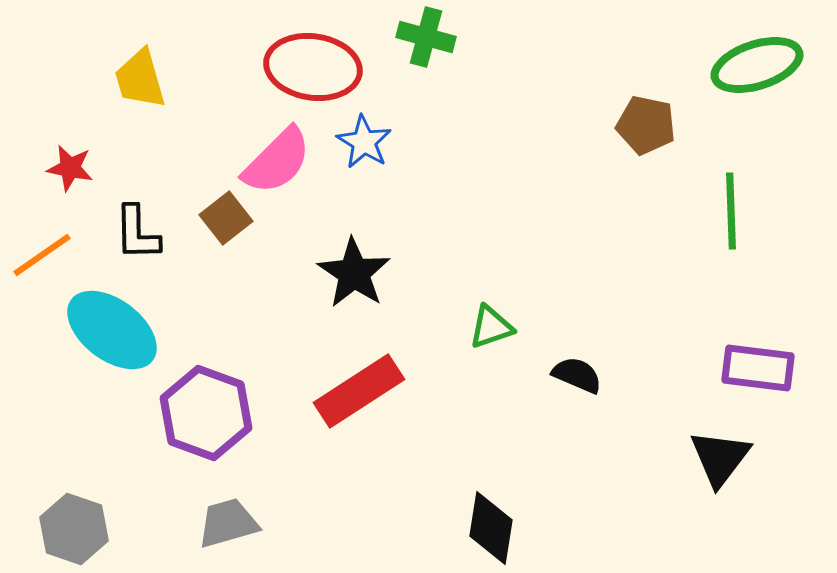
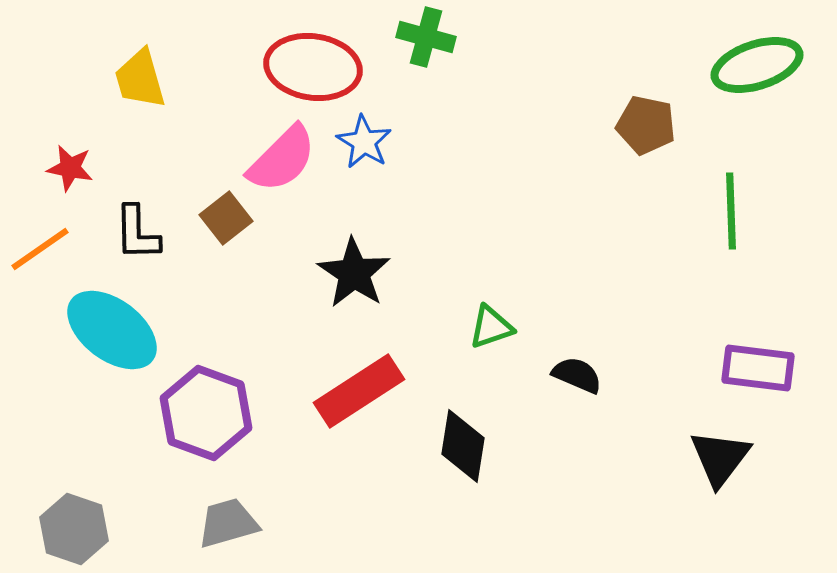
pink semicircle: moved 5 px right, 2 px up
orange line: moved 2 px left, 6 px up
black diamond: moved 28 px left, 82 px up
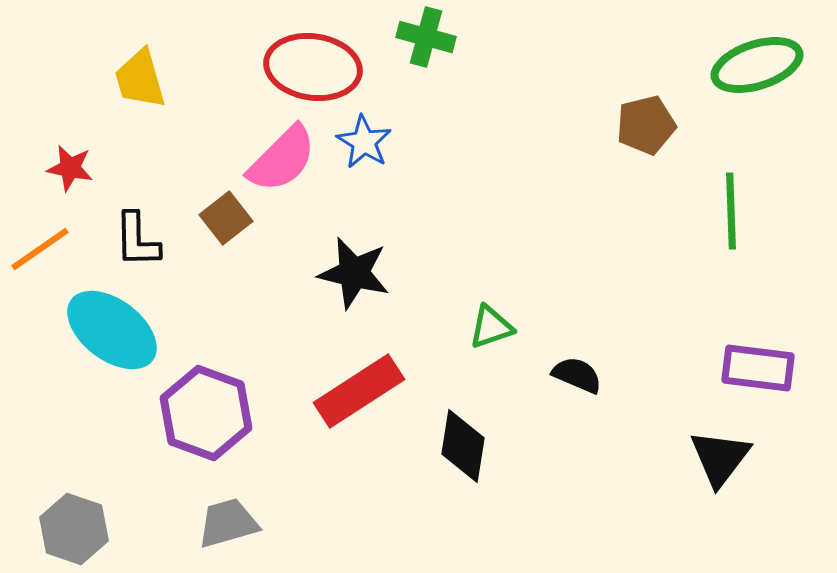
brown pentagon: rotated 26 degrees counterclockwise
black L-shape: moved 7 px down
black star: rotated 20 degrees counterclockwise
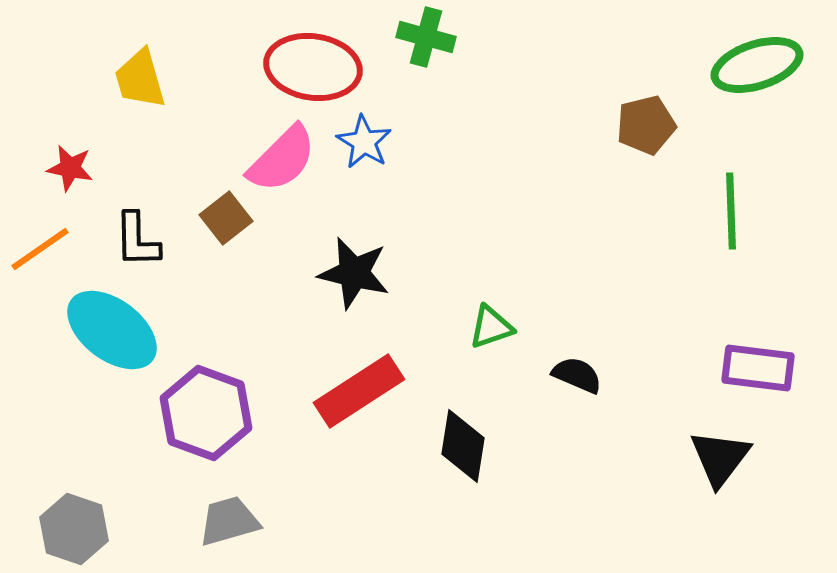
gray trapezoid: moved 1 px right, 2 px up
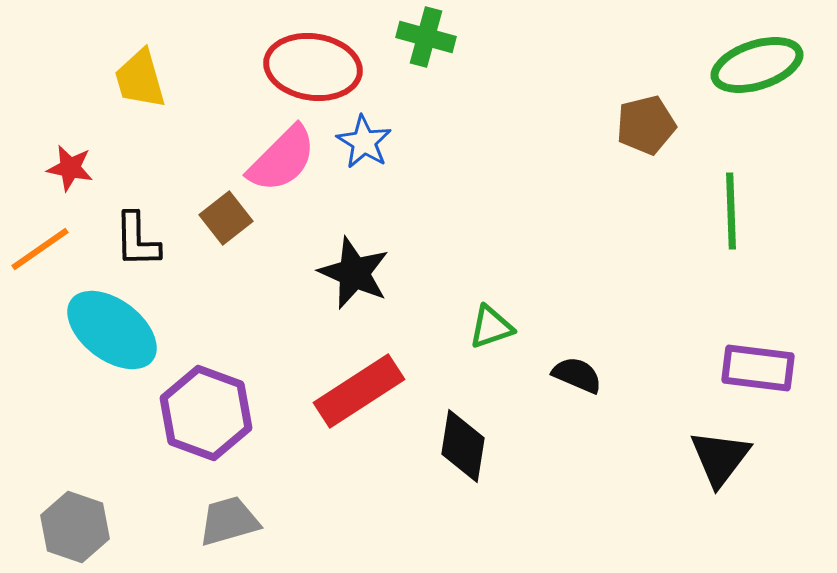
black star: rotated 10 degrees clockwise
gray hexagon: moved 1 px right, 2 px up
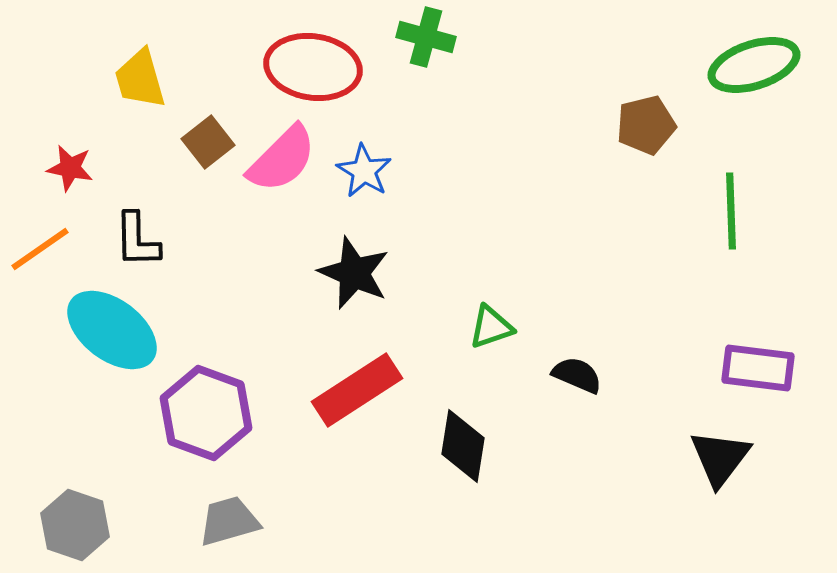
green ellipse: moved 3 px left
blue star: moved 29 px down
brown square: moved 18 px left, 76 px up
red rectangle: moved 2 px left, 1 px up
gray hexagon: moved 2 px up
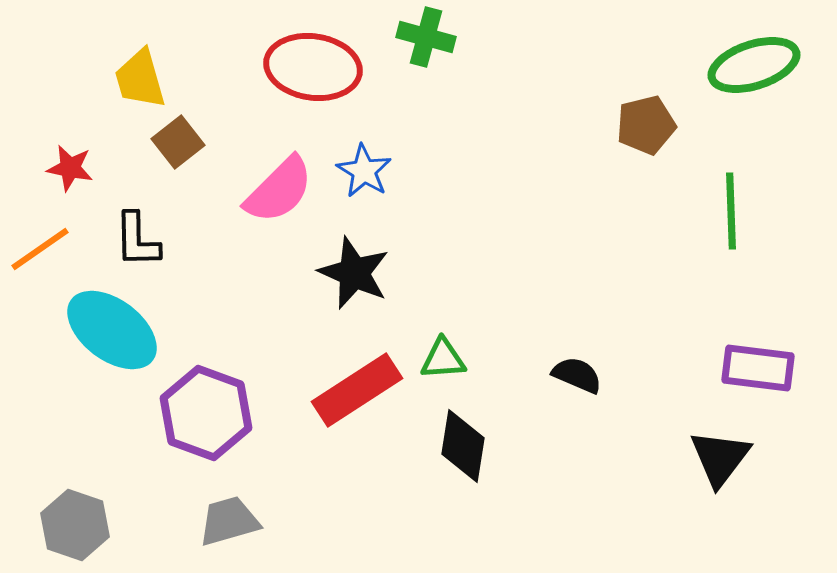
brown square: moved 30 px left
pink semicircle: moved 3 px left, 31 px down
green triangle: moved 48 px left, 32 px down; rotated 15 degrees clockwise
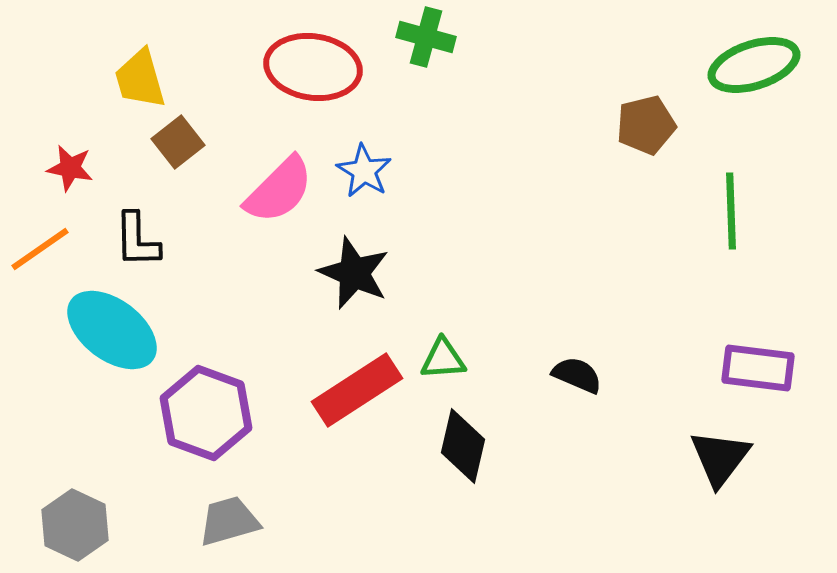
black diamond: rotated 4 degrees clockwise
gray hexagon: rotated 6 degrees clockwise
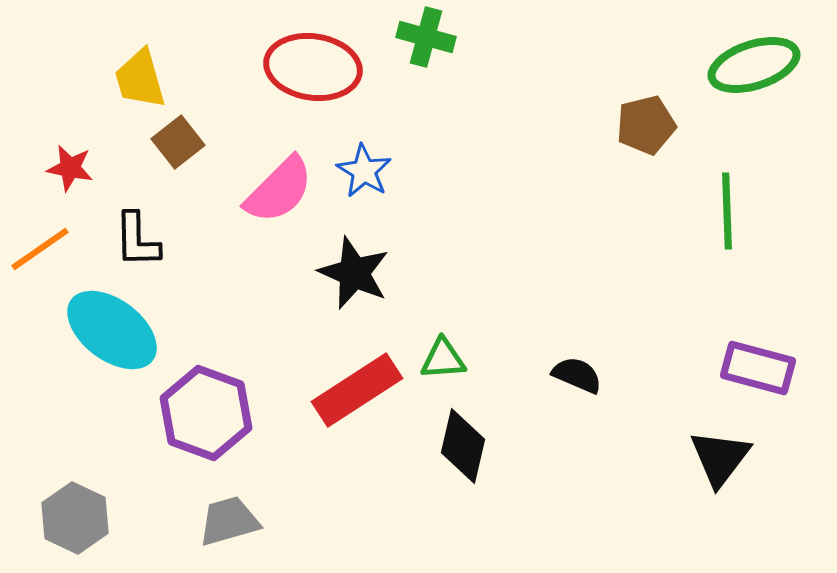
green line: moved 4 px left
purple rectangle: rotated 8 degrees clockwise
gray hexagon: moved 7 px up
